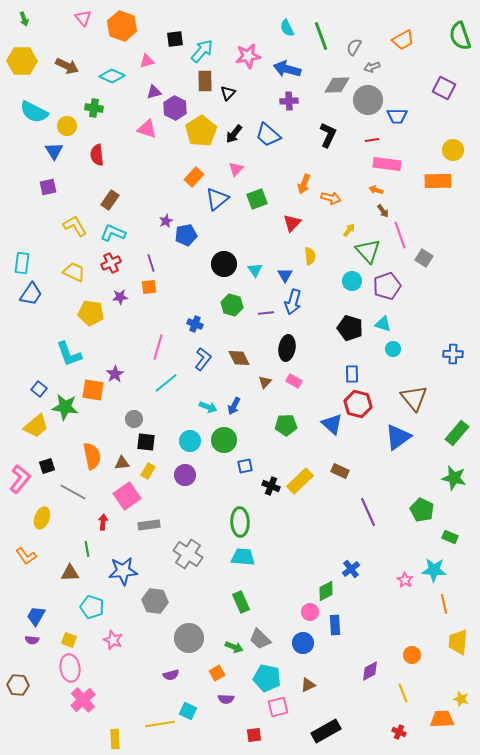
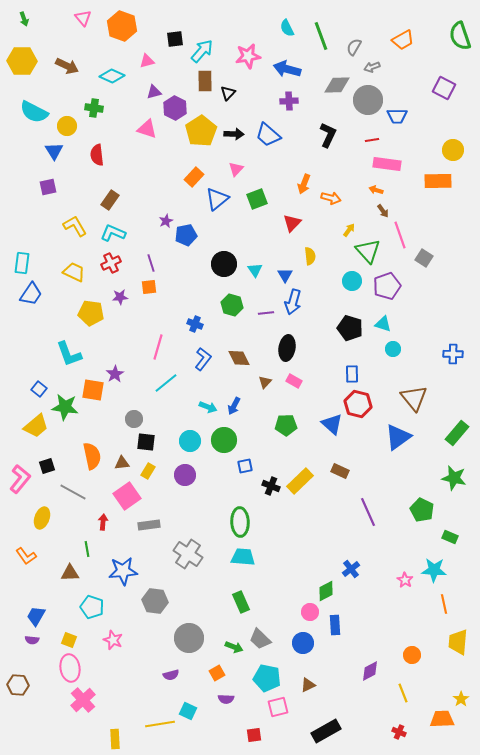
black arrow at (234, 134): rotated 126 degrees counterclockwise
yellow star at (461, 699): rotated 21 degrees clockwise
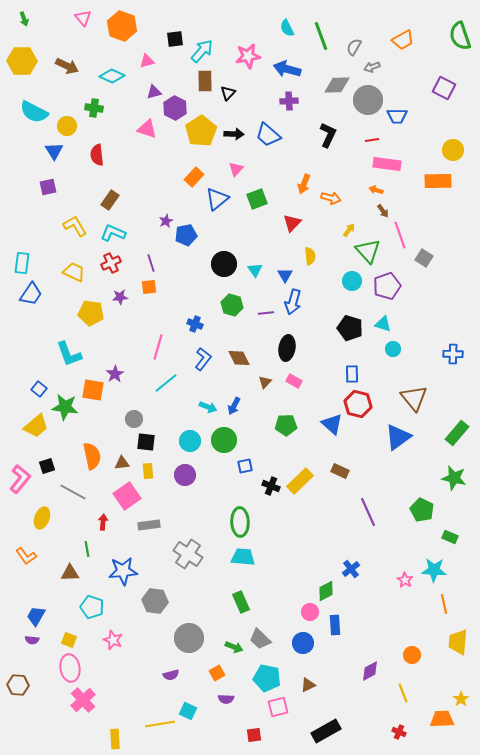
yellow rectangle at (148, 471): rotated 35 degrees counterclockwise
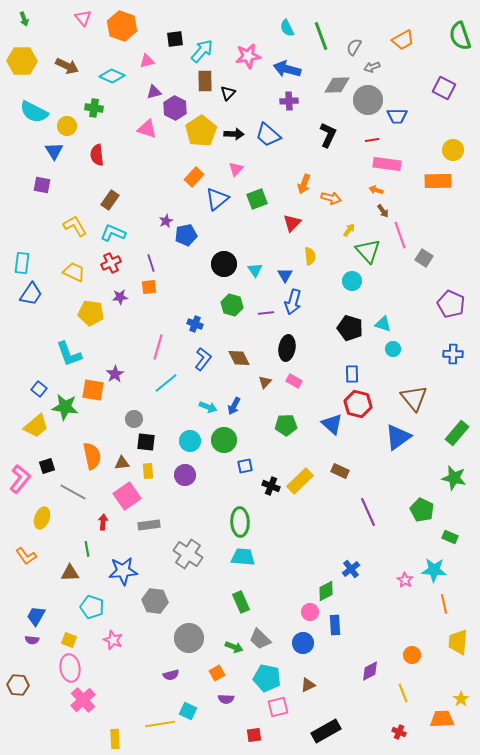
purple square at (48, 187): moved 6 px left, 2 px up; rotated 24 degrees clockwise
purple pentagon at (387, 286): moved 64 px right, 18 px down; rotated 28 degrees counterclockwise
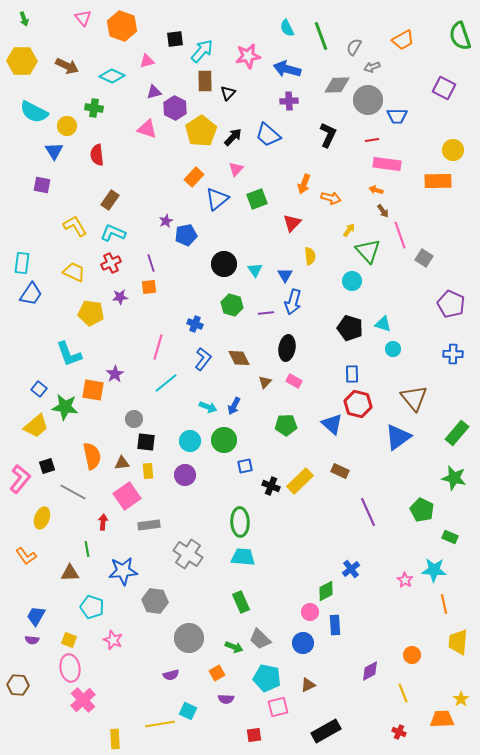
black arrow at (234, 134): moved 1 px left, 3 px down; rotated 48 degrees counterclockwise
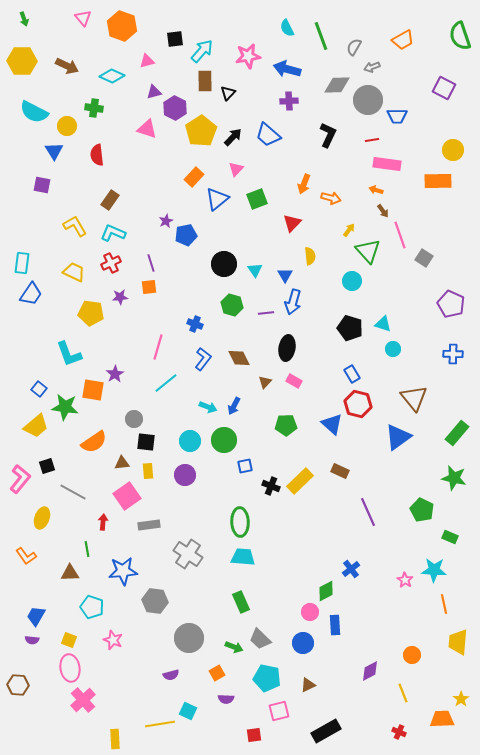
blue rectangle at (352, 374): rotated 30 degrees counterclockwise
orange semicircle at (92, 456): moved 2 px right, 14 px up; rotated 68 degrees clockwise
pink square at (278, 707): moved 1 px right, 4 px down
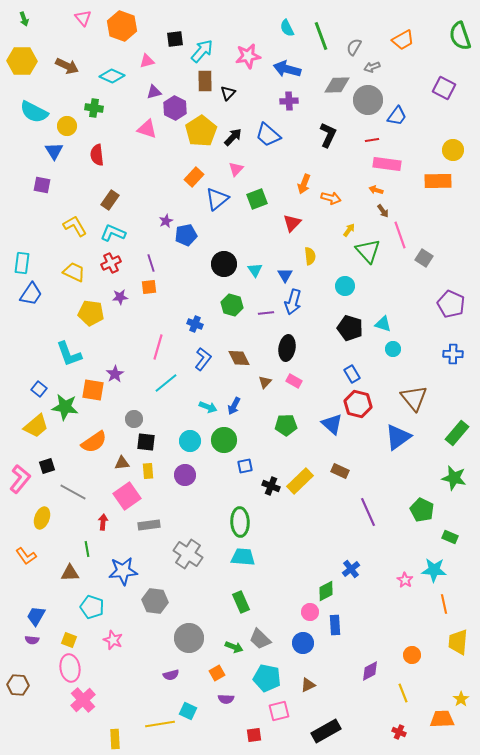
blue trapezoid at (397, 116): rotated 55 degrees counterclockwise
cyan circle at (352, 281): moved 7 px left, 5 px down
